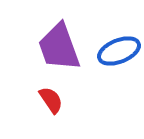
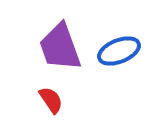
purple trapezoid: moved 1 px right
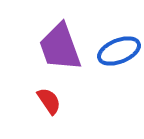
red semicircle: moved 2 px left, 1 px down
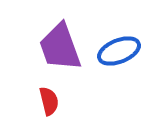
red semicircle: rotated 20 degrees clockwise
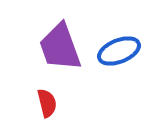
red semicircle: moved 2 px left, 2 px down
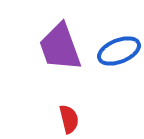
red semicircle: moved 22 px right, 16 px down
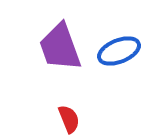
red semicircle: rotated 8 degrees counterclockwise
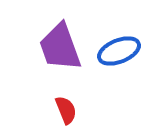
red semicircle: moved 3 px left, 9 px up
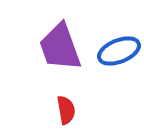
red semicircle: rotated 12 degrees clockwise
